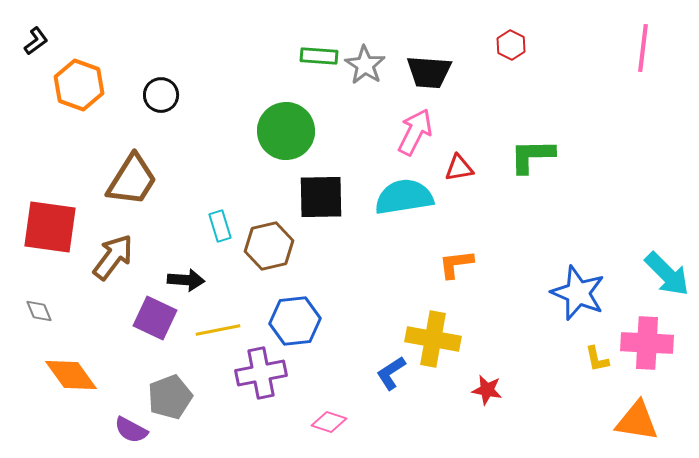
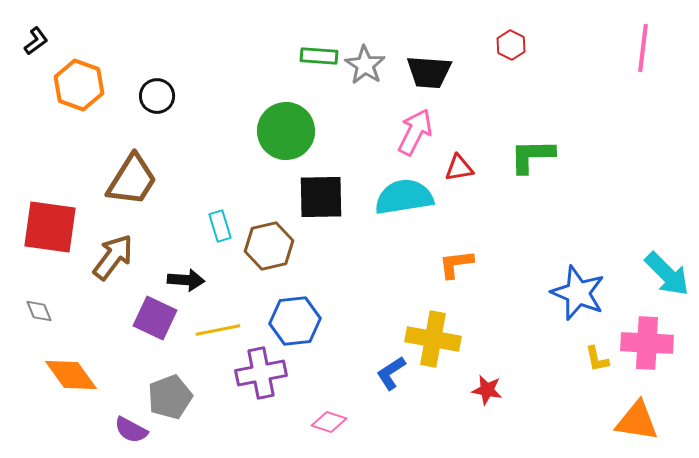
black circle: moved 4 px left, 1 px down
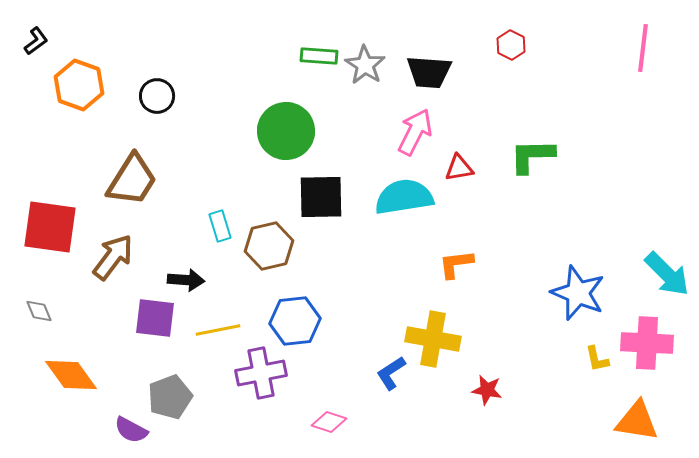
purple square: rotated 18 degrees counterclockwise
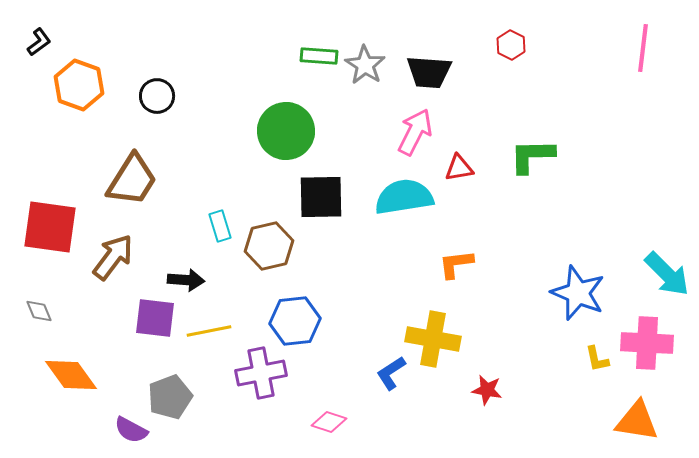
black L-shape: moved 3 px right, 1 px down
yellow line: moved 9 px left, 1 px down
